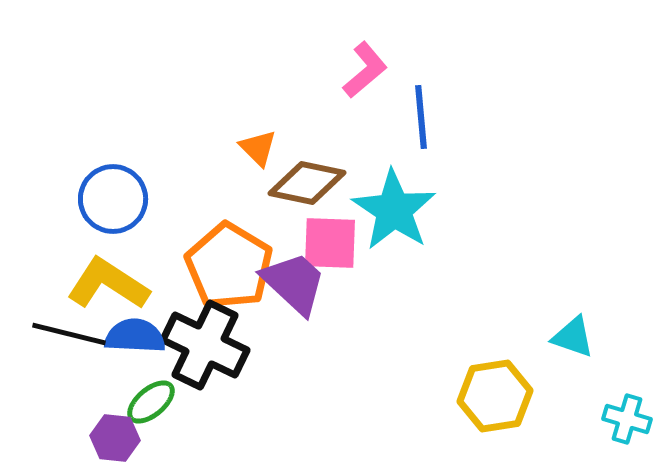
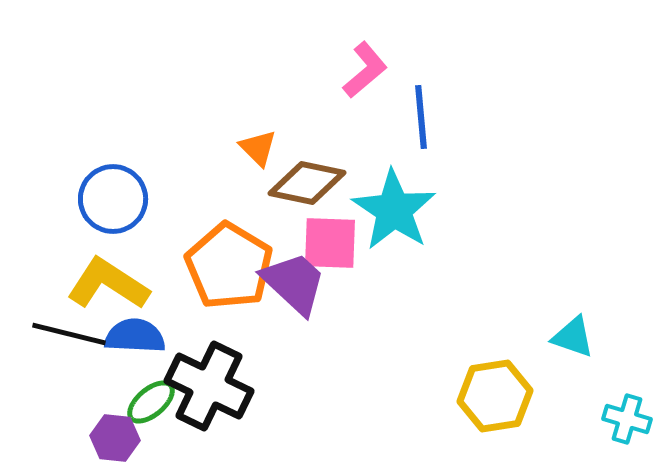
black cross: moved 4 px right, 41 px down
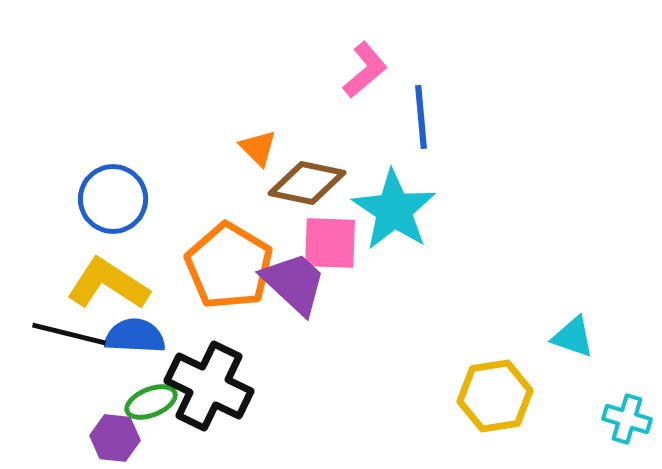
green ellipse: rotated 18 degrees clockwise
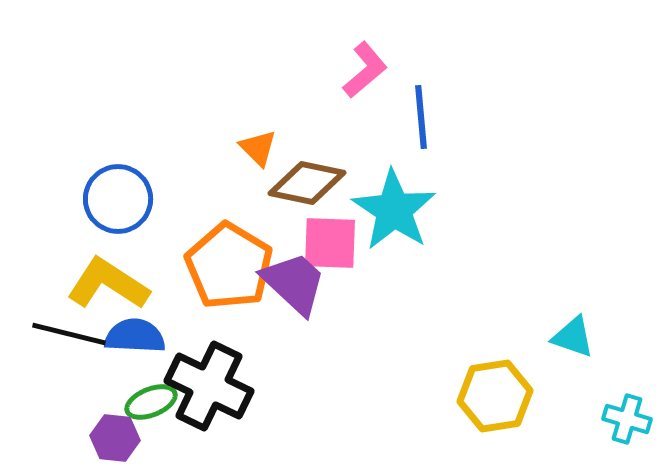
blue circle: moved 5 px right
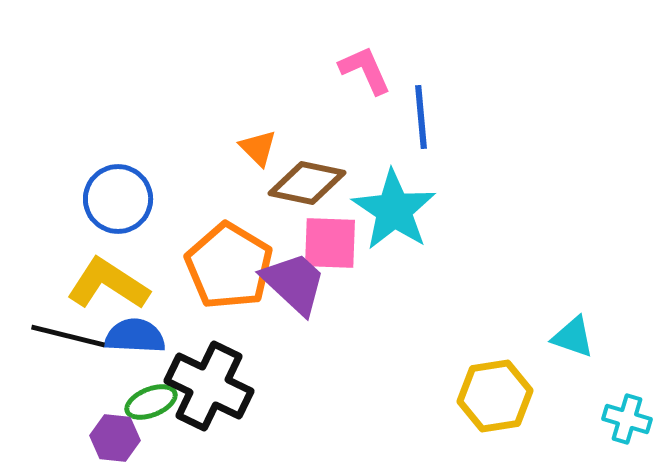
pink L-shape: rotated 74 degrees counterclockwise
black line: moved 1 px left, 2 px down
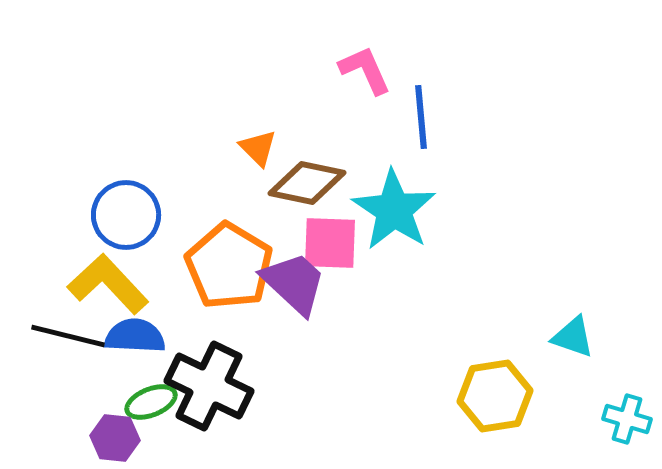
blue circle: moved 8 px right, 16 px down
yellow L-shape: rotated 14 degrees clockwise
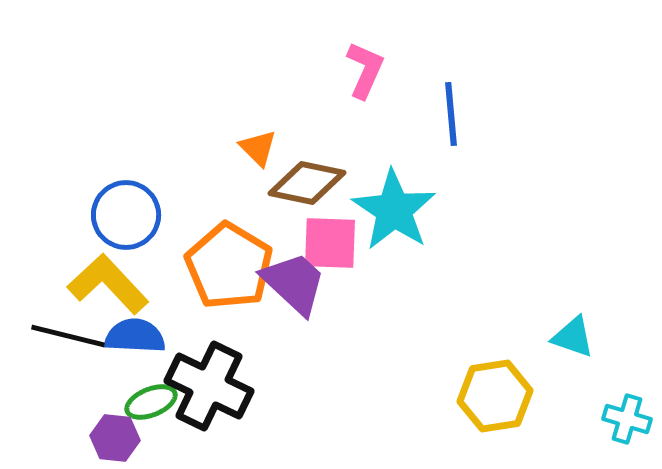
pink L-shape: rotated 48 degrees clockwise
blue line: moved 30 px right, 3 px up
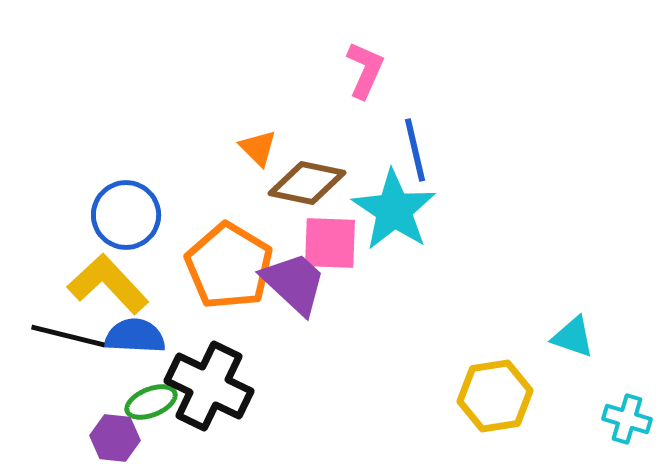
blue line: moved 36 px left, 36 px down; rotated 8 degrees counterclockwise
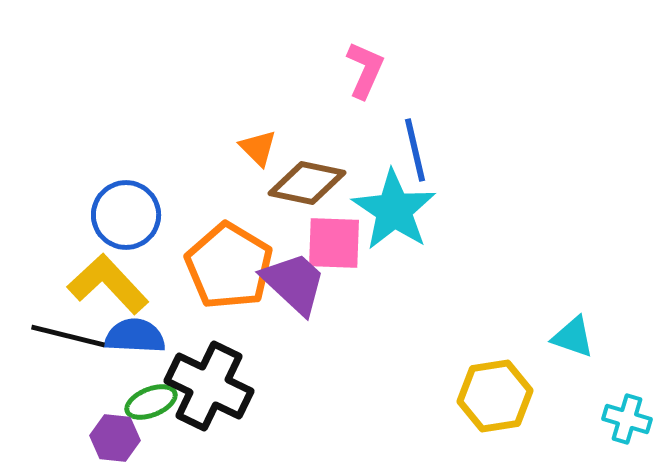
pink square: moved 4 px right
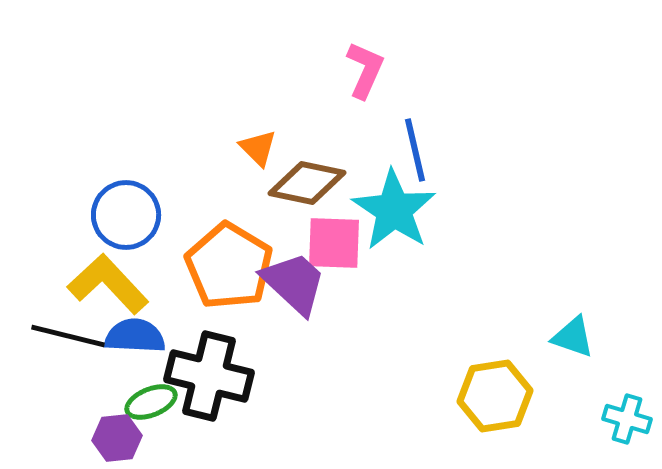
black cross: moved 10 px up; rotated 12 degrees counterclockwise
purple hexagon: moved 2 px right; rotated 12 degrees counterclockwise
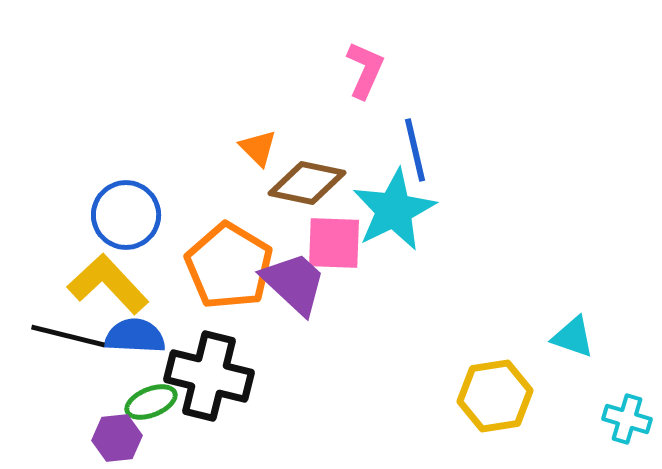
cyan star: rotated 12 degrees clockwise
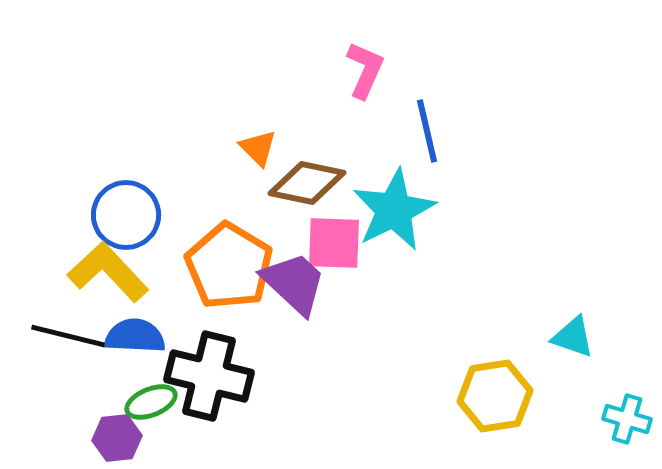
blue line: moved 12 px right, 19 px up
yellow L-shape: moved 12 px up
